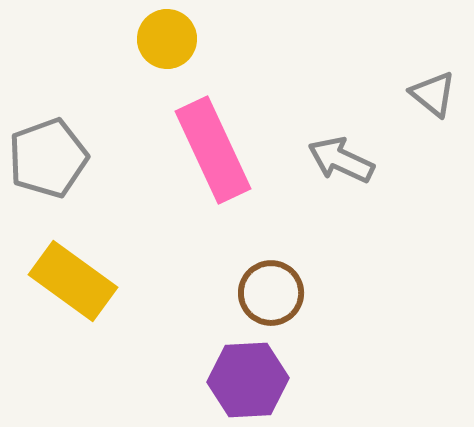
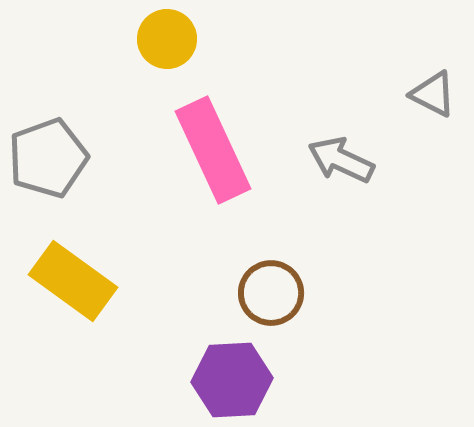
gray triangle: rotated 12 degrees counterclockwise
purple hexagon: moved 16 px left
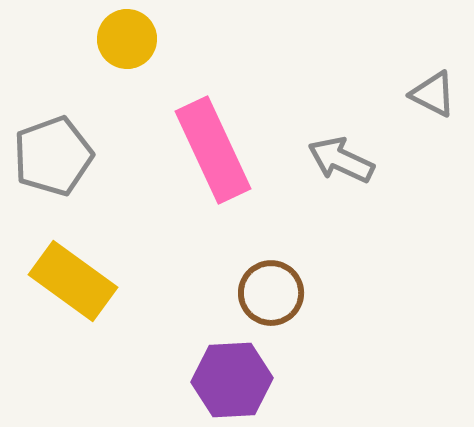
yellow circle: moved 40 px left
gray pentagon: moved 5 px right, 2 px up
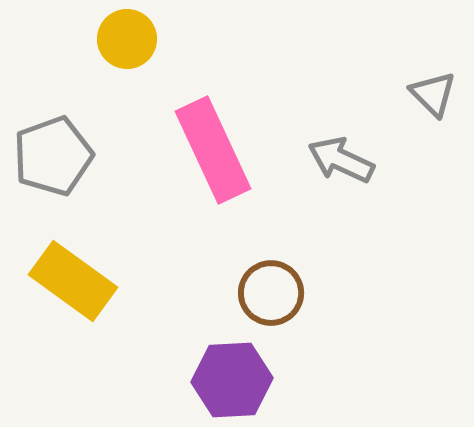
gray triangle: rotated 18 degrees clockwise
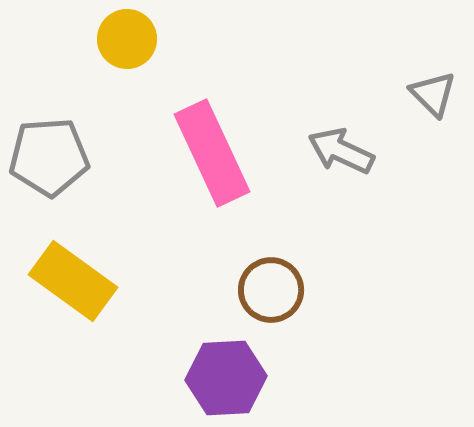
pink rectangle: moved 1 px left, 3 px down
gray pentagon: moved 4 px left, 1 px down; rotated 16 degrees clockwise
gray arrow: moved 9 px up
brown circle: moved 3 px up
purple hexagon: moved 6 px left, 2 px up
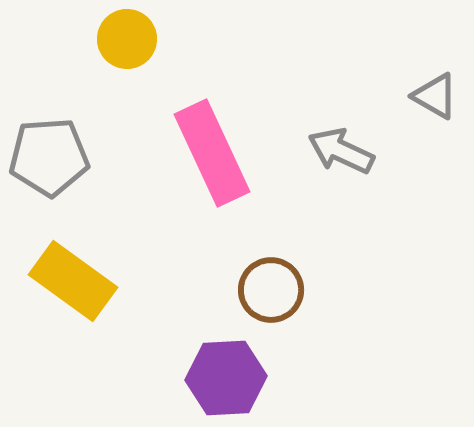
gray triangle: moved 2 px right, 2 px down; rotated 15 degrees counterclockwise
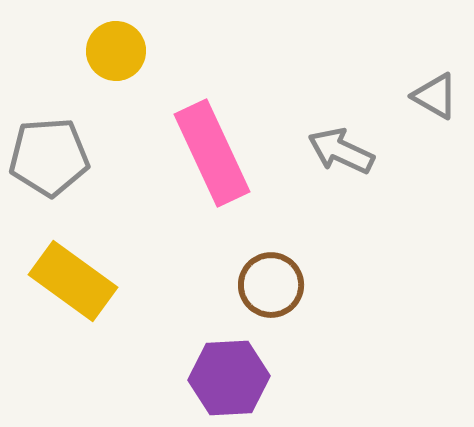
yellow circle: moved 11 px left, 12 px down
brown circle: moved 5 px up
purple hexagon: moved 3 px right
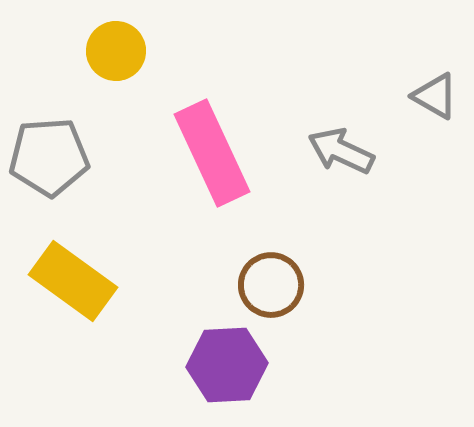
purple hexagon: moved 2 px left, 13 px up
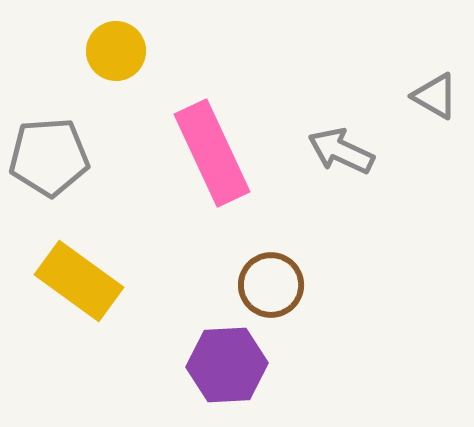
yellow rectangle: moved 6 px right
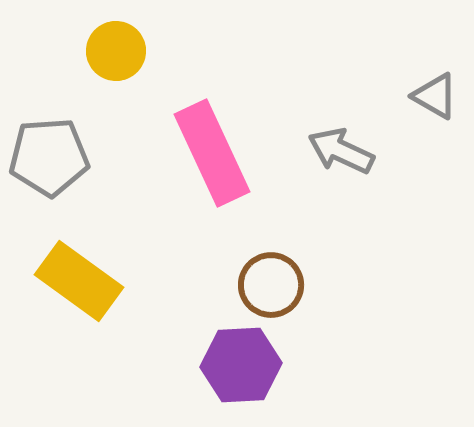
purple hexagon: moved 14 px right
